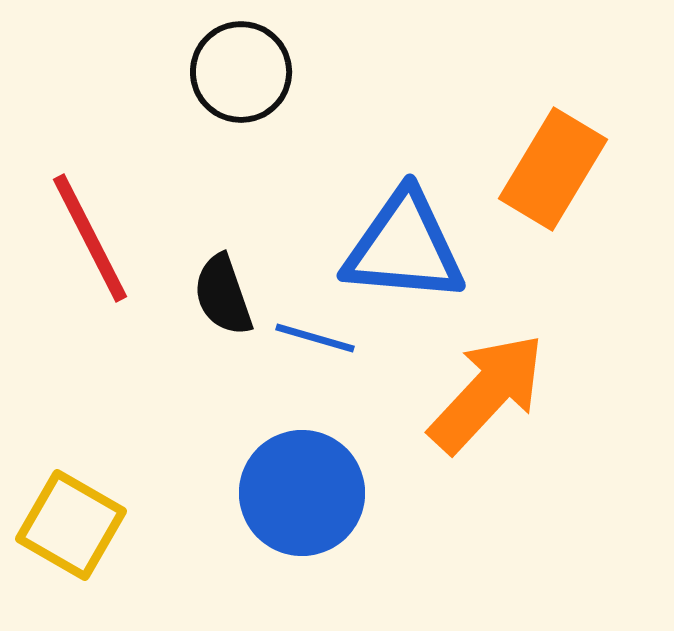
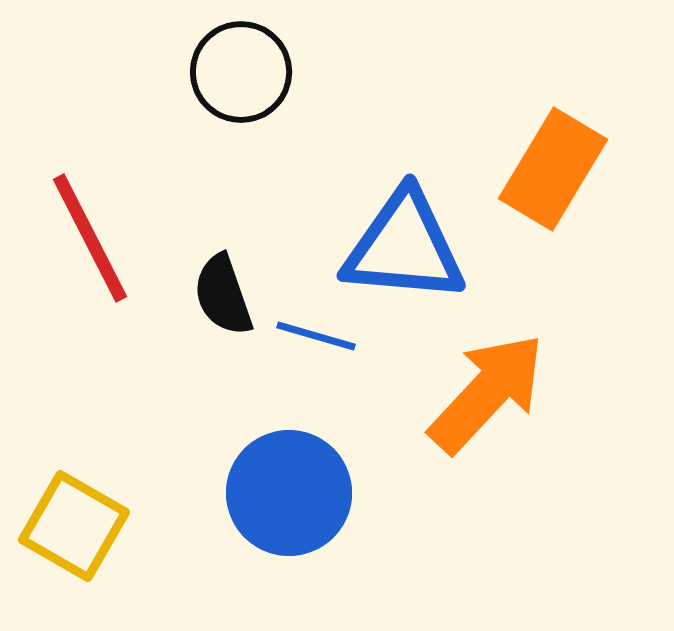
blue line: moved 1 px right, 2 px up
blue circle: moved 13 px left
yellow square: moved 3 px right, 1 px down
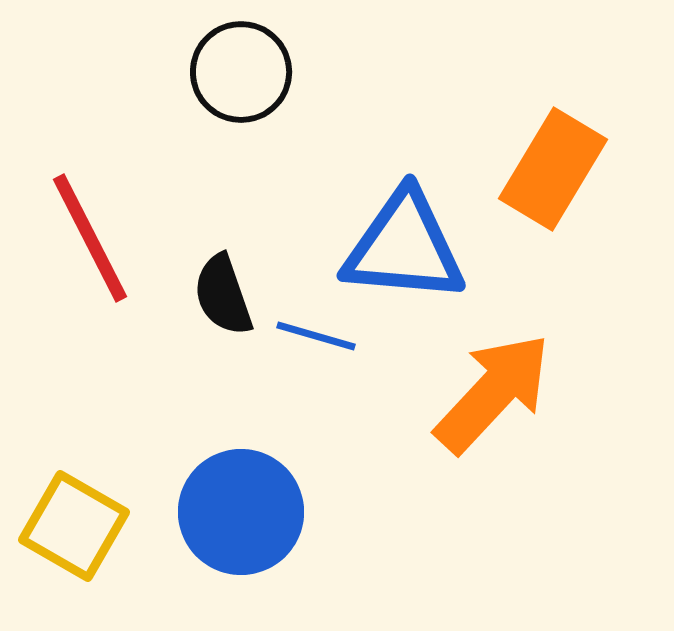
orange arrow: moved 6 px right
blue circle: moved 48 px left, 19 px down
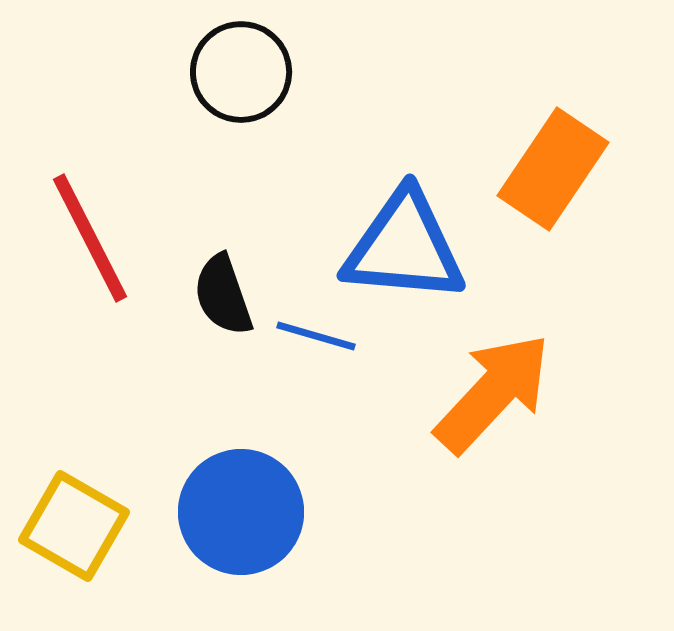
orange rectangle: rotated 3 degrees clockwise
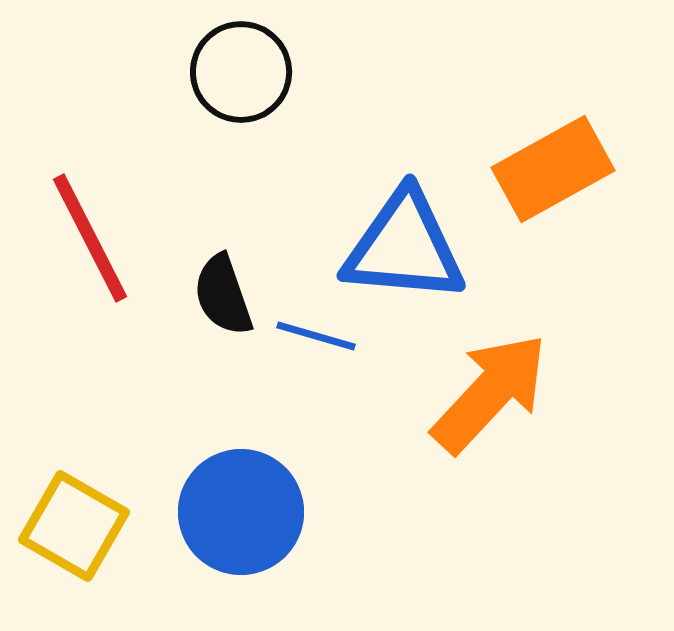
orange rectangle: rotated 27 degrees clockwise
orange arrow: moved 3 px left
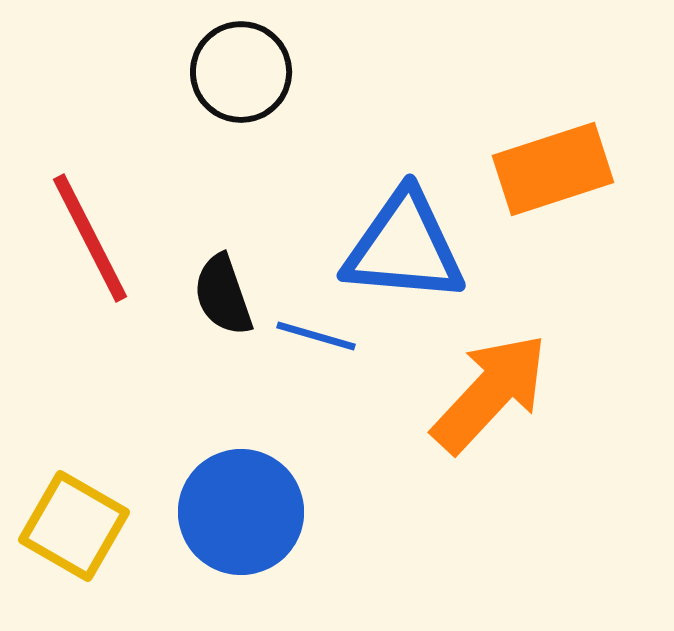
orange rectangle: rotated 11 degrees clockwise
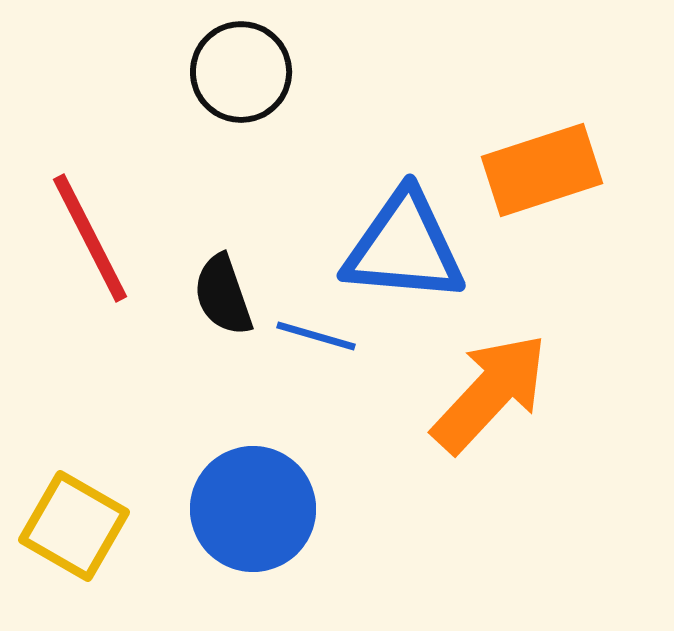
orange rectangle: moved 11 px left, 1 px down
blue circle: moved 12 px right, 3 px up
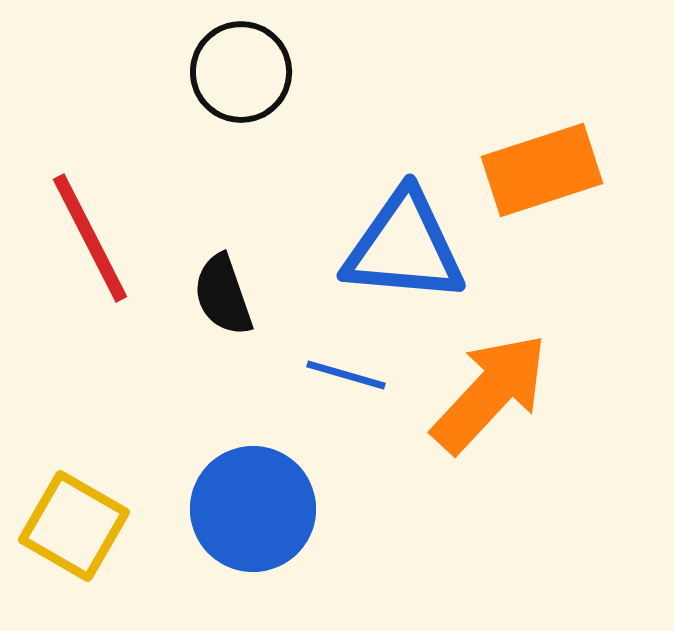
blue line: moved 30 px right, 39 px down
